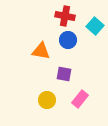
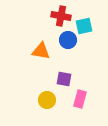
red cross: moved 4 px left
cyan square: moved 11 px left; rotated 36 degrees clockwise
purple square: moved 5 px down
pink rectangle: rotated 24 degrees counterclockwise
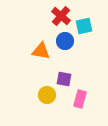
red cross: rotated 30 degrees clockwise
blue circle: moved 3 px left, 1 px down
yellow circle: moved 5 px up
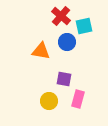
blue circle: moved 2 px right, 1 px down
yellow circle: moved 2 px right, 6 px down
pink rectangle: moved 2 px left
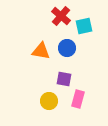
blue circle: moved 6 px down
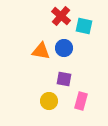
cyan square: rotated 24 degrees clockwise
blue circle: moved 3 px left
pink rectangle: moved 3 px right, 2 px down
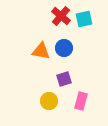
cyan square: moved 7 px up; rotated 24 degrees counterclockwise
purple square: rotated 28 degrees counterclockwise
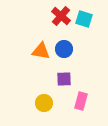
cyan square: rotated 30 degrees clockwise
blue circle: moved 1 px down
purple square: rotated 14 degrees clockwise
yellow circle: moved 5 px left, 2 px down
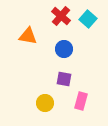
cyan square: moved 4 px right; rotated 24 degrees clockwise
orange triangle: moved 13 px left, 15 px up
purple square: rotated 14 degrees clockwise
yellow circle: moved 1 px right
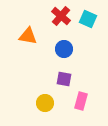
cyan square: rotated 18 degrees counterclockwise
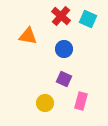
purple square: rotated 14 degrees clockwise
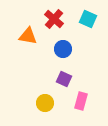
red cross: moved 7 px left, 3 px down
blue circle: moved 1 px left
